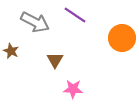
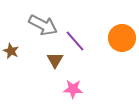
purple line: moved 26 px down; rotated 15 degrees clockwise
gray arrow: moved 8 px right, 3 px down
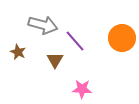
gray arrow: rotated 12 degrees counterclockwise
brown star: moved 7 px right, 1 px down
pink star: moved 9 px right
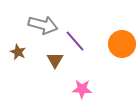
orange circle: moved 6 px down
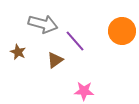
gray arrow: moved 1 px up
orange circle: moved 13 px up
brown triangle: rotated 24 degrees clockwise
pink star: moved 2 px right, 2 px down
